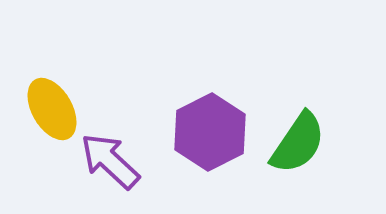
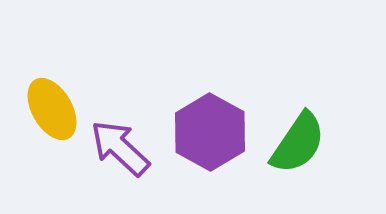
purple hexagon: rotated 4 degrees counterclockwise
purple arrow: moved 10 px right, 13 px up
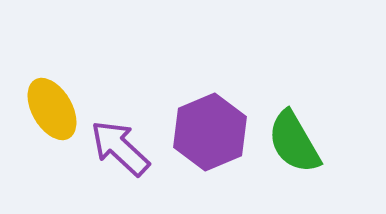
purple hexagon: rotated 8 degrees clockwise
green semicircle: moved 4 px left, 1 px up; rotated 116 degrees clockwise
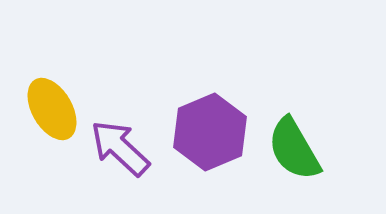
green semicircle: moved 7 px down
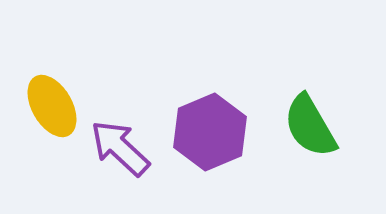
yellow ellipse: moved 3 px up
green semicircle: moved 16 px right, 23 px up
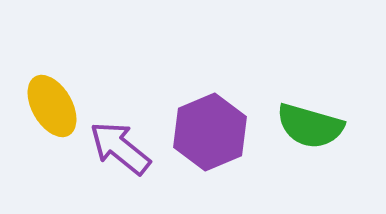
green semicircle: rotated 44 degrees counterclockwise
purple arrow: rotated 4 degrees counterclockwise
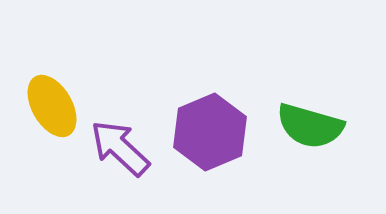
purple arrow: rotated 4 degrees clockwise
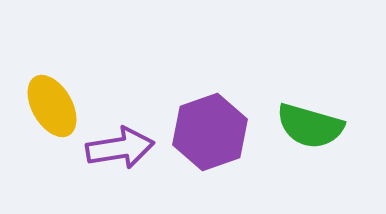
purple hexagon: rotated 4 degrees clockwise
purple arrow: rotated 128 degrees clockwise
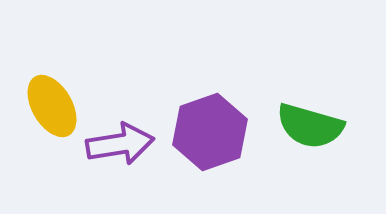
purple arrow: moved 4 px up
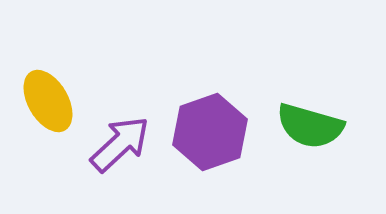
yellow ellipse: moved 4 px left, 5 px up
purple arrow: rotated 34 degrees counterclockwise
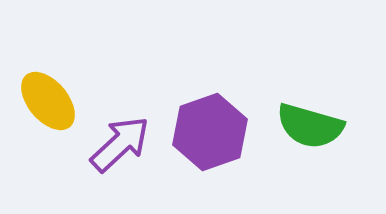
yellow ellipse: rotated 10 degrees counterclockwise
